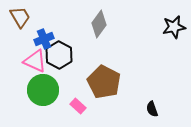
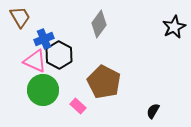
black star: rotated 15 degrees counterclockwise
black semicircle: moved 1 px right, 2 px down; rotated 49 degrees clockwise
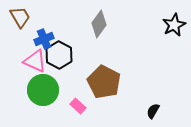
black star: moved 2 px up
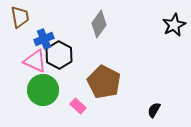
brown trapezoid: rotated 20 degrees clockwise
black semicircle: moved 1 px right, 1 px up
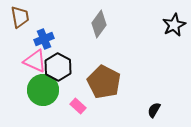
black hexagon: moved 1 px left, 12 px down
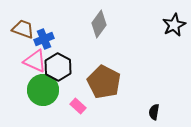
brown trapezoid: moved 3 px right, 12 px down; rotated 60 degrees counterclockwise
black semicircle: moved 2 px down; rotated 21 degrees counterclockwise
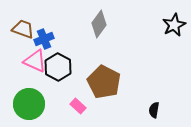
green circle: moved 14 px left, 14 px down
black semicircle: moved 2 px up
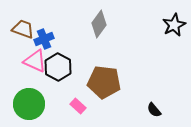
brown pentagon: rotated 20 degrees counterclockwise
black semicircle: rotated 49 degrees counterclockwise
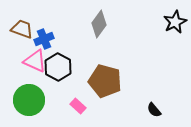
black star: moved 1 px right, 3 px up
brown trapezoid: moved 1 px left
brown pentagon: moved 1 px right, 1 px up; rotated 8 degrees clockwise
green circle: moved 4 px up
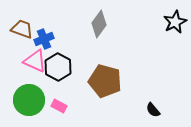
pink rectangle: moved 19 px left; rotated 14 degrees counterclockwise
black semicircle: moved 1 px left
